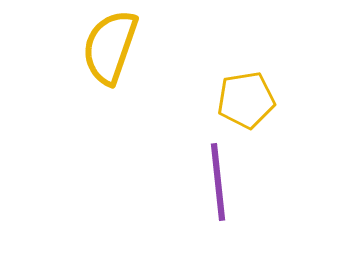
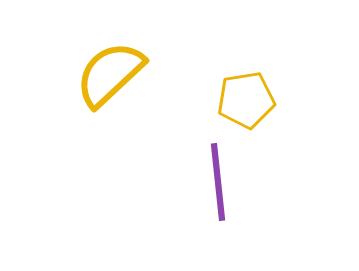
yellow semicircle: moved 27 px down; rotated 28 degrees clockwise
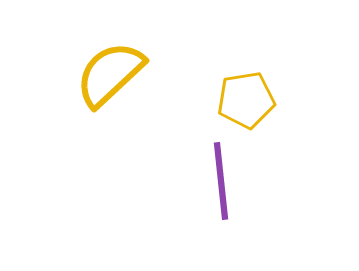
purple line: moved 3 px right, 1 px up
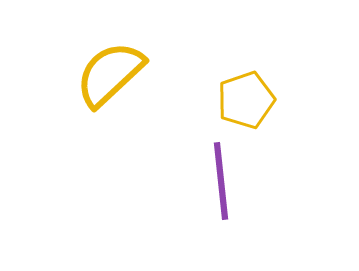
yellow pentagon: rotated 10 degrees counterclockwise
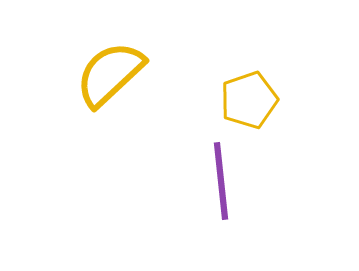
yellow pentagon: moved 3 px right
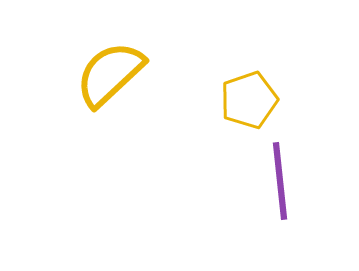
purple line: moved 59 px right
